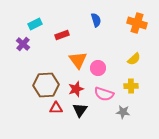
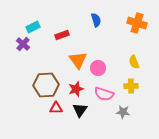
cyan rectangle: moved 2 px left, 3 px down
yellow semicircle: moved 3 px down; rotated 112 degrees clockwise
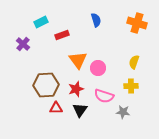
cyan rectangle: moved 8 px right, 5 px up
yellow semicircle: rotated 40 degrees clockwise
pink semicircle: moved 2 px down
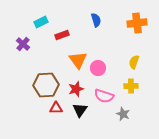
orange cross: rotated 24 degrees counterclockwise
gray star: moved 2 px down; rotated 16 degrees clockwise
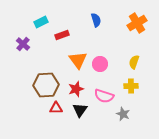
orange cross: rotated 24 degrees counterclockwise
pink circle: moved 2 px right, 4 px up
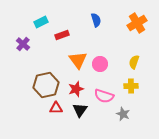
brown hexagon: rotated 10 degrees counterclockwise
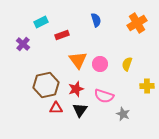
yellow semicircle: moved 7 px left, 2 px down
yellow cross: moved 16 px right
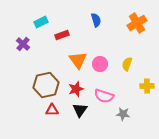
red triangle: moved 4 px left, 2 px down
gray star: rotated 16 degrees counterclockwise
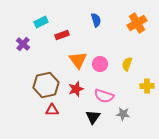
black triangle: moved 13 px right, 7 px down
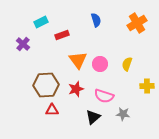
brown hexagon: rotated 10 degrees clockwise
black triangle: rotated 14 degrees clockwise
